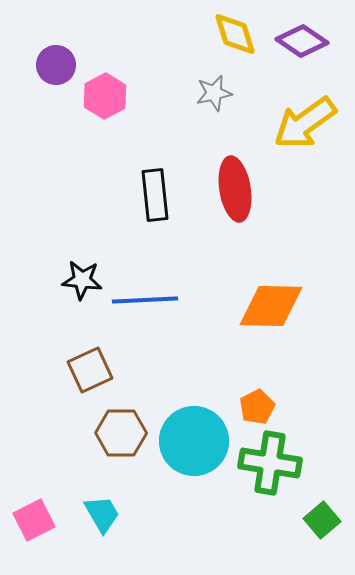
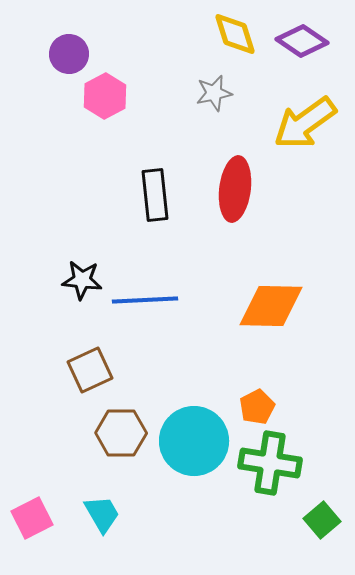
purple circle: moved 13 px right, 11 px up
red ellipse: rotated 16 degrees clockwise
pink square: moved 2 px left, 2 px up
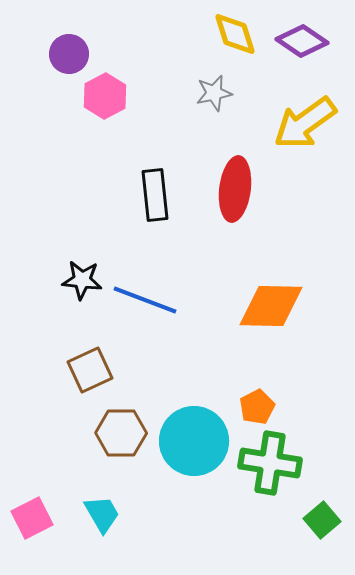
blue line: rotated 24 degrees clockwise
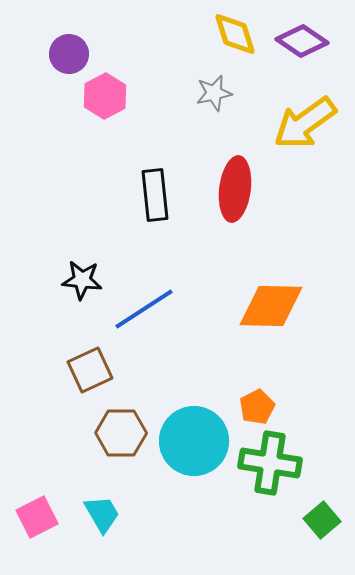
blue line: moved 1 px left, 9 px down; rotated 54 degrees counterclockwise
pink square: moved 5 px right, 1 px up
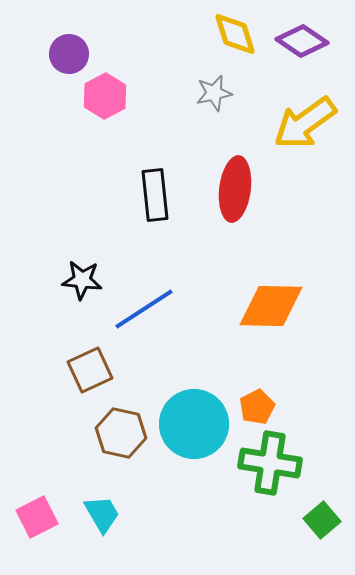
brown hexagon: rotated 12 degrees clockwise
cyan circle: moved 17 px up
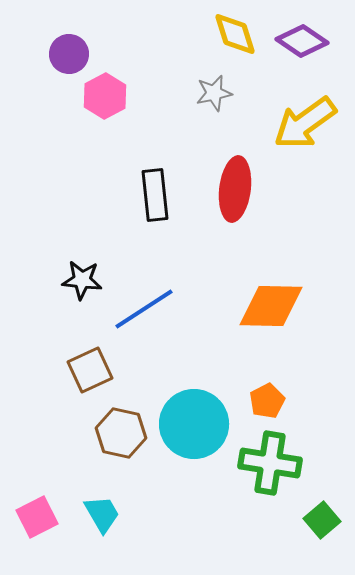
orange pentagon: moved 10 px right, 6 px up
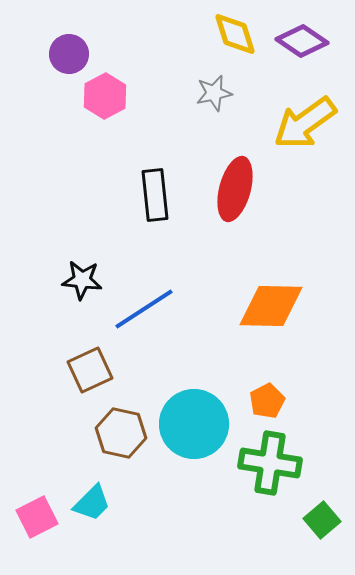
red ellipse: rotated 8 degrees clockwise
cyan trapezoid: moved 10 px left, 11 px up; rotated 75 degrees clockwise
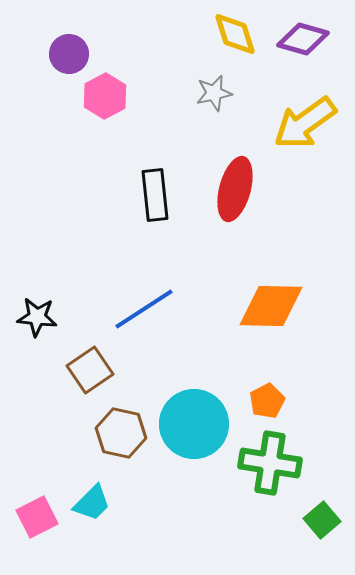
purple diamond: moved 1 px right, 2 px up; rotated 18 degrees counterclockwise
black star: moved 45 px left, 37 px down
brown square: rotated 9 degrees counterclockwise
